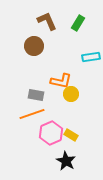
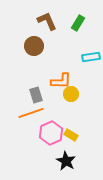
orange L-shape: rotated 10 degrees counterclockwise
gray rectangle: rotated 63 degrees clockwise
orange line: moved 1 px left, 1 px up
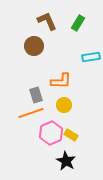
yellow circle: moved 7 px left, 11 px down
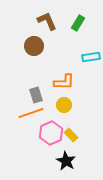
orange L-shape: moved 3 px right, 1 px down
yellow rectangle: rotated 16 degrees clockwise
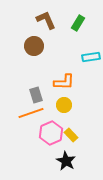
brown L-shape: moved 1 px left, 1 px up
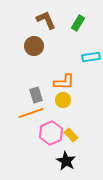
yellow circle: moved 1 px left, 5 px up
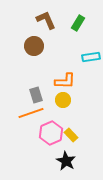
orange L-shape: moved 1 px right, 1 px up
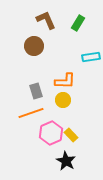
gray rectangle: moved 4 px up
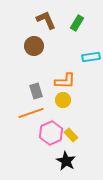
green rectangle: moved 1 px left
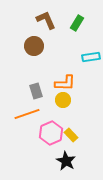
orange L-shape: moved 2 px down
orange line: moved 4 px left, 1 px down
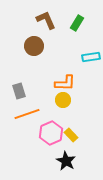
gray rectangle: moved 17 px left
